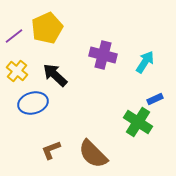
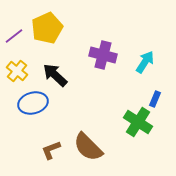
blue rectangle: rotated 42 degrees counterclockwise
brown semicircle: moved 5 px left, 7 px up
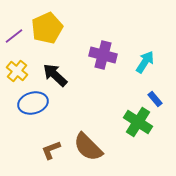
blue rectangle: rotated 63 degrees counterclockwise
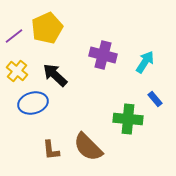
green cross: moved 10 px left, 3 px up; rotated 28 degrees counterclockwise
brown L-shape: rotated 75 degrees counterclockwise
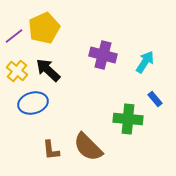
yellow pentagon: moved 3 px left
black arrow: moved 7 px left, 5 px up
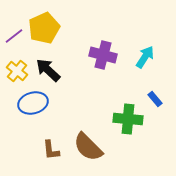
cyan arrow: moved 5 px up
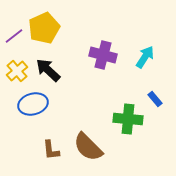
yellow cross: rotated 10 degrees clockwise
blue ellipse: moved 1 px down
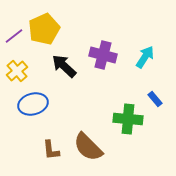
yellow pentagon: moved 1 px down
black arrow: moved 16 px right, 4 px up
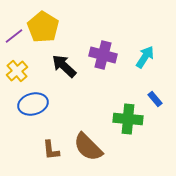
yellow pentagon: moved 1 px left, 2 px up; rotated 16 degrees counterclockwise
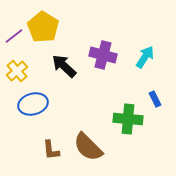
blue rectangle: rotated 14 degrees clockwise
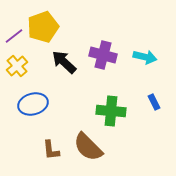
yellow pentagon: rotated 20 degrees clockwise
cyan arrow: rotated 70 degrees clockwise
black arrow: moved 4 px up
yellow cross: moved 5 px up
blue rectangle: moved 1 px left, 3 px down
green cross: moved 17 px left, 8 px up
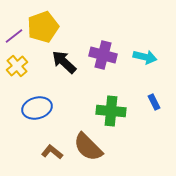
blue ellipse: moved 4 px right, 4 px down
brown L-shape: moved 1 px right, 2 px down; rotated 135 degrees clockwise
